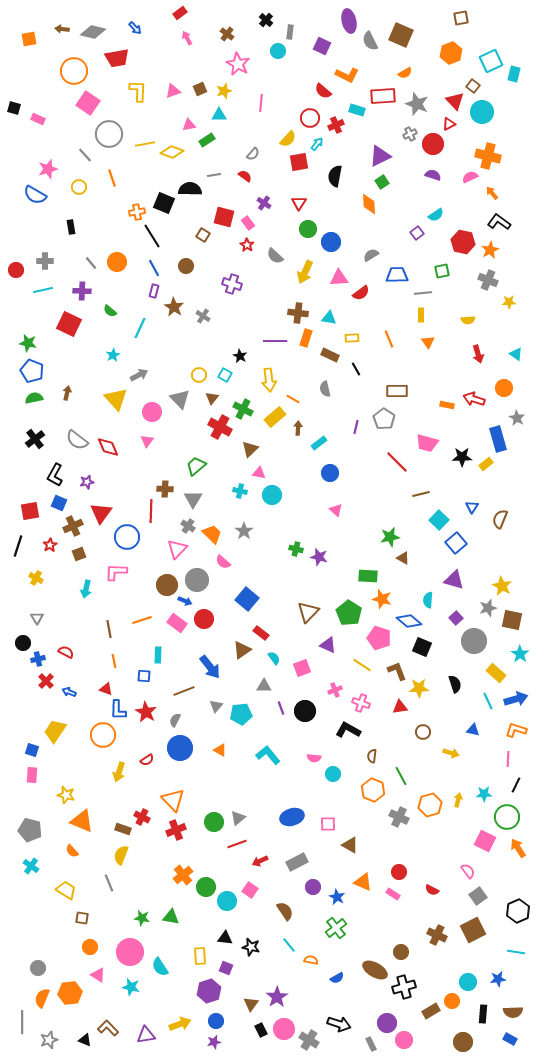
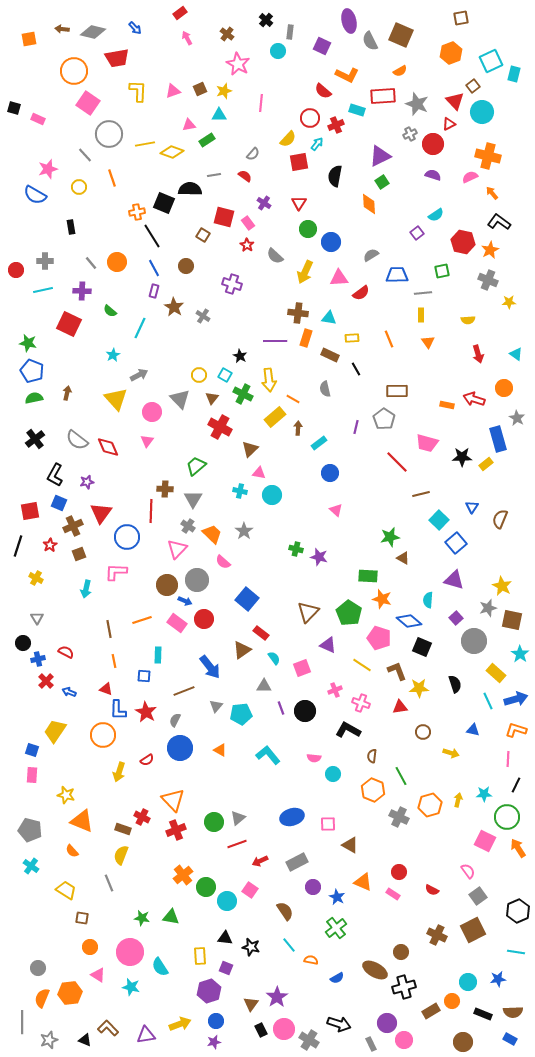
orange semicircle at (405, 73): moved 5 px left, 2 px up
brown square at (473, 86): rotated 16 degrees clockwise
green cross at (243, 409): moved 15 px up
black rectangle at (483, 1014): rotated 72 degrees counterclockwise
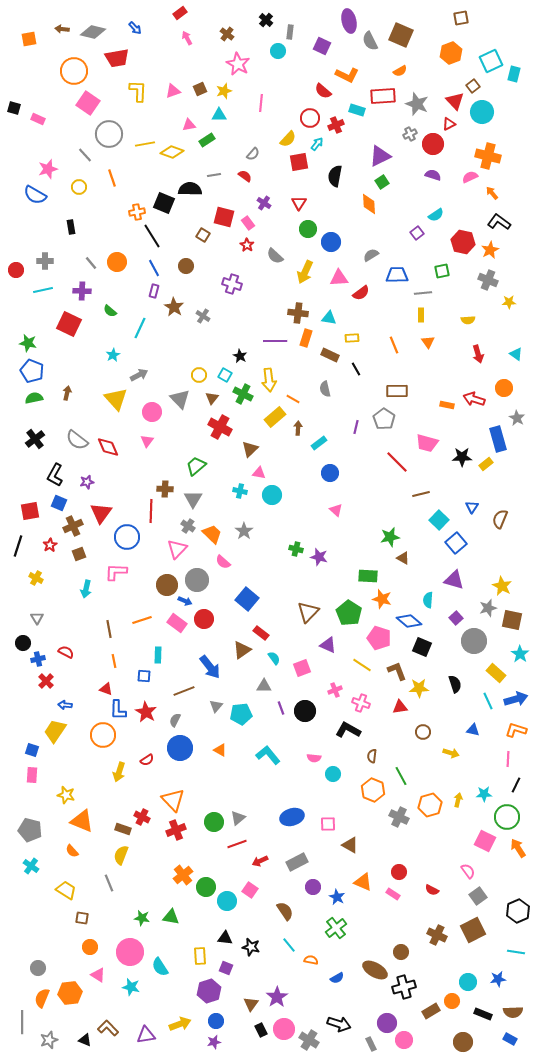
orange line at (389, 339): moved 5 px right, 6 px down
blue arrow at (69, 692): moved 4 px left, 13 px down; rotated 16 degrees counterclockwise
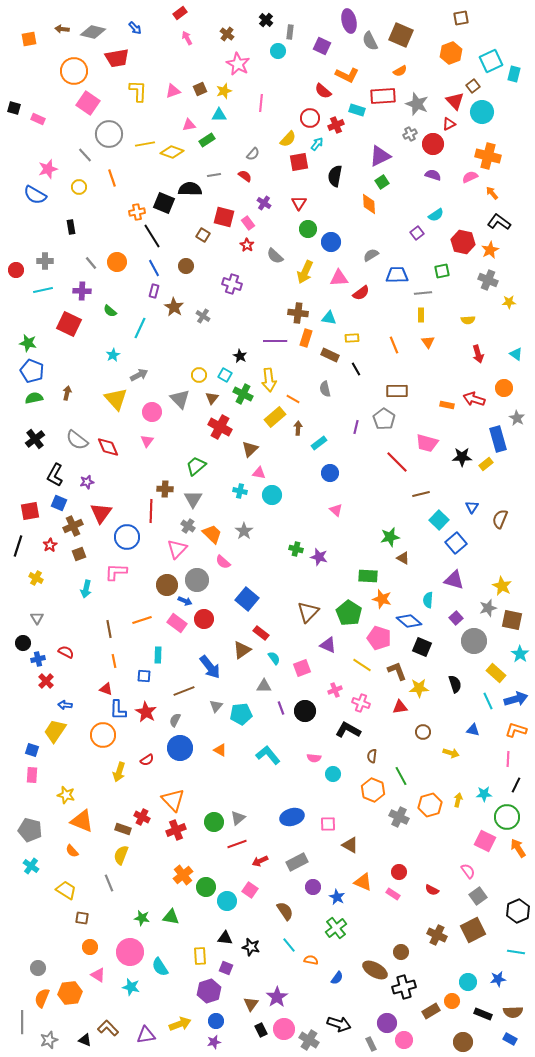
blue semicircle at (337, 978): rotated 24 degrees counterclockwise
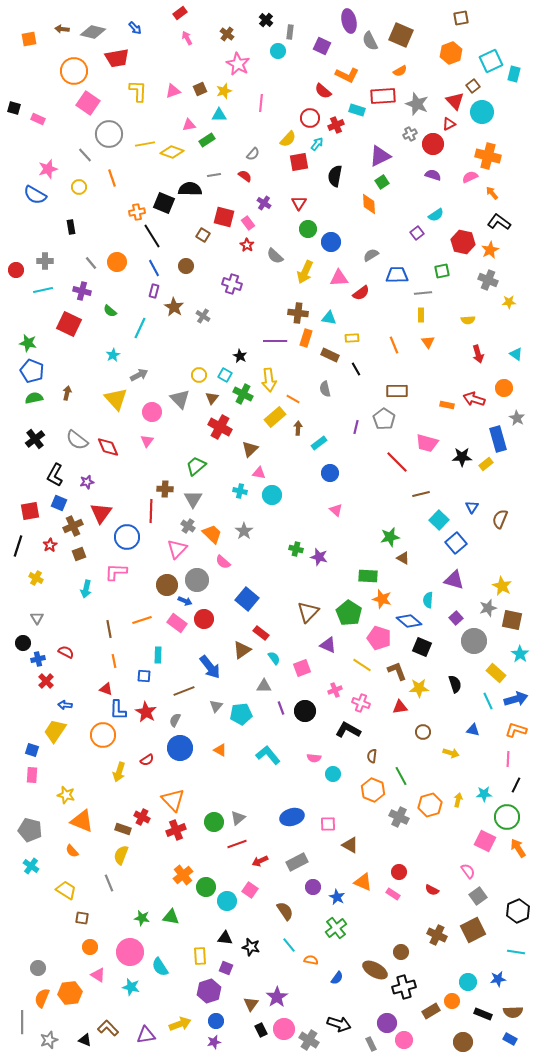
purple cross at (82, 291): rotated 12 degrees clockwise
